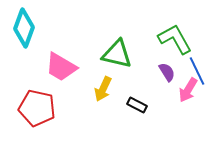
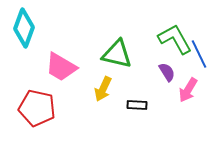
blue line: moved 2 px right, 17 px up
black rectangle: rotated 24 degrees counterclockwise
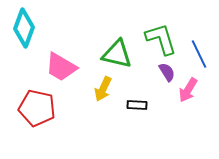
green L-shape: moved 14 px left; rotated 12 degrees clockwise
